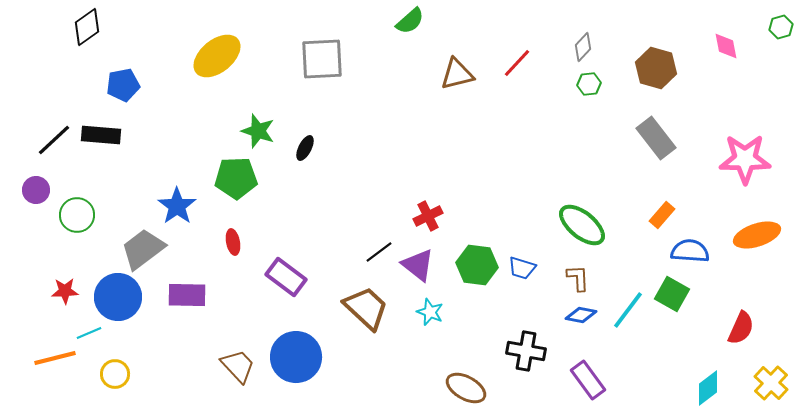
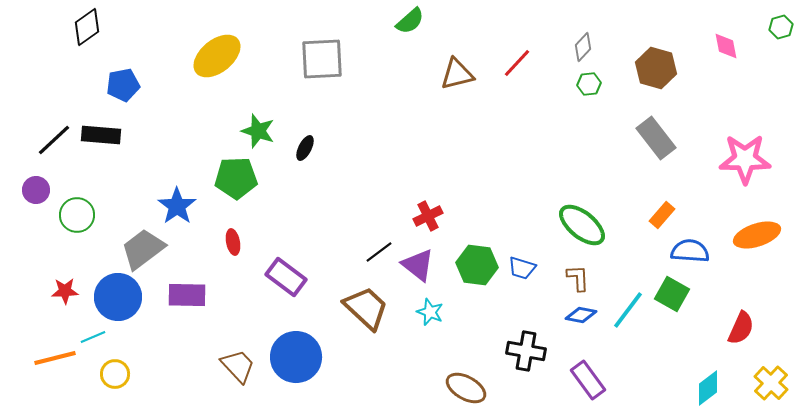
cyan line at (89, 333): moved 4 px right, 4 px down
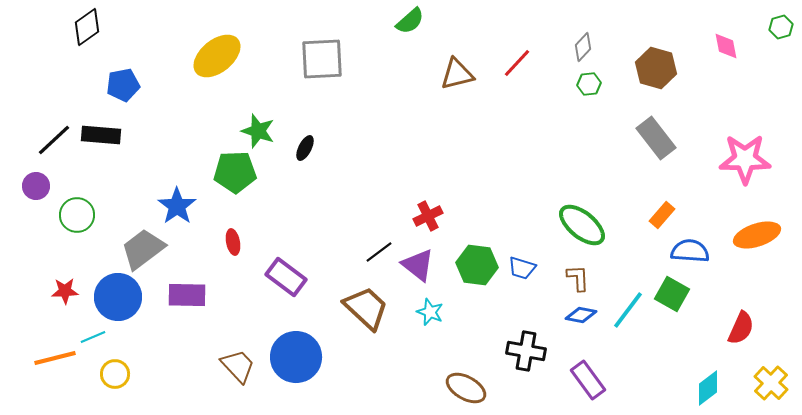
green pentagon at (236, 178): moved 1 px left, 6 px up
purple circle at (36, 190): moved 4 px up
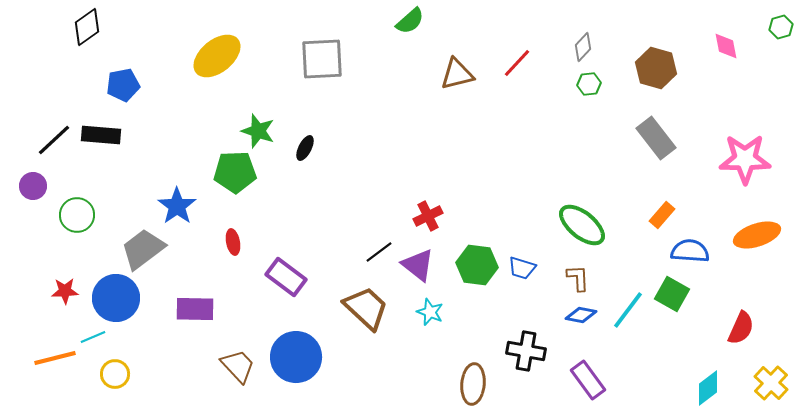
purple circle at (36, 186): moved 3 px left
purple rectangle at (187, 295): moved 8 px right, 14 px down
blue circle at (118, 297): moved 2 px left, 1 px down
brown ellipse at (466, 388): moved 7 px right, 4 px up; rotated 66 degrees clockwise
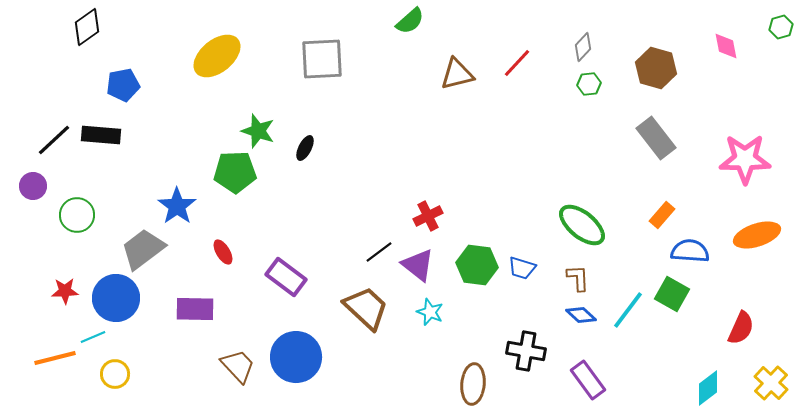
red ellipse at (233, 242): moved 10 px left, 10 px down; rotated 20 degrees counterclockwise
blue diamond at (581, 315): rotated 32 degrees clockwise
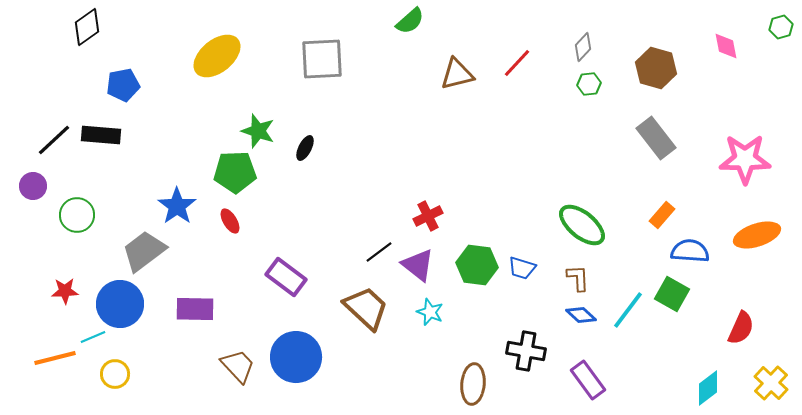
gray trapezoid at (143, 249): moved 1 px right, 2 px down
red ellipse at (223, 252): moved 7 px right, 31 px up
blue circle at (116, 298): moved 4 px right, 6 px down
